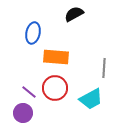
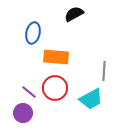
gray line: moved 3 px down
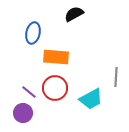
gray line: moved 12 px right, 6 px down
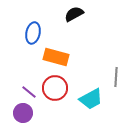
orange rectangle: rotated 10 degrees clockwise
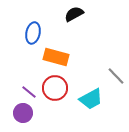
gray line: moved 1 px up; rotated 48 degrees counterclockwise
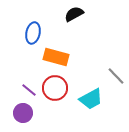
purple line: moved 2 px up
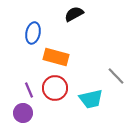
purple line: rotated 28 degrees clockwise
cyan trapezoid: rotated 15 degrees clockwise
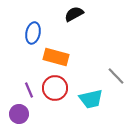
purple circle: moved 4 px left, 1 px down
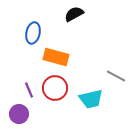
gray line: rotated 18 degrees counterclockwise
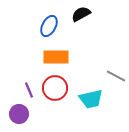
black semicircle: moved 7 px right
blue ellipse: moved 16 px right, 7 px up; rotated 15 degrees clockwise
orange rectangle: rotated 15 degrees counterclockwise
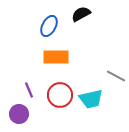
red circle: moved 5 px right, 7 px down
